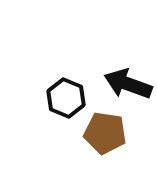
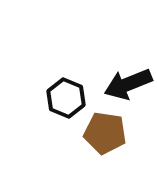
black arrow: rotated 42 degrees counterclockwise
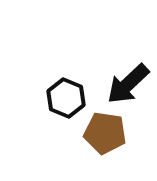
black arrow: rotated 21 degrees counterclockwise
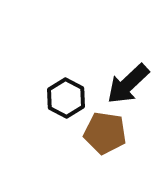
black hexagon: rotated 6 degrees clockwise
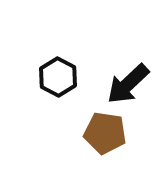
black hexagon: moved 8 px left, 21 px up
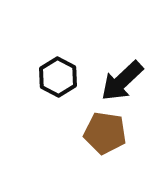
black arrow: moved 6 px left, 3 px up
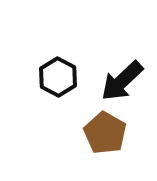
brown pentagon: rotated 21 degrees clockwise
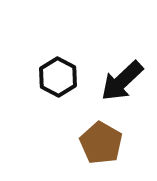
brown pentagon: moved 4 px left, 10 px down
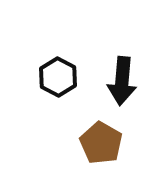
black arrow: rotated 42 degrees counterclockwise
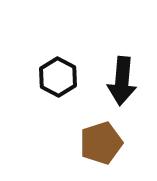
brown pentagon: rotated 24 degrees clockwise
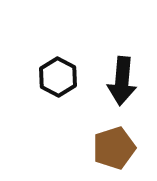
brown pentagon: moved 13 px right, 5 px down
